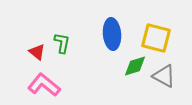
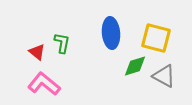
blue ellipse: moved 1 px left, 1 px up
pink L-shape: moved 1 px up
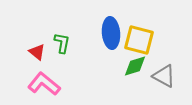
yellow square: moved 17 px left, 2 px down
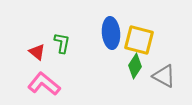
green diamond: rotated 40 degrees counterclockwise
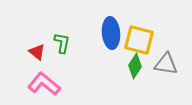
gray triangle: moved 2 px right, 12 px up; rotated 20 degrees counterclockwise
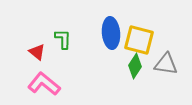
green L-shape: moved 1 px right, 4 px up; rotated 10 degrees counterclockwise
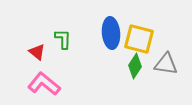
yellow square: moved 1 px up
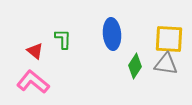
blue ellipse: moved 1 px right, 1 px down
yellow square: moved 30 px right; rotated 12 degrees counterclockwise
red triangle: moved 2 px left, 1 px up
pink L-shape: moved 11 px left, 2 px up
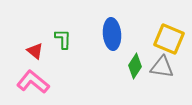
yellow square: rotated 20 degrees clockwise
gray triangle: moved 4 px left, 3 px down
